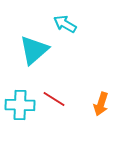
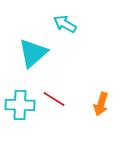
cyan triangle: moved 1 px left, 3 px down
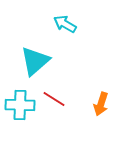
cyan triangle: moved 2 px right, 8 px down
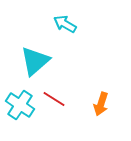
cyan cross: rotated 32 degrees clockwise
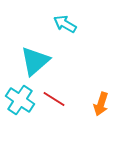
cyan cross: moved 5 px up
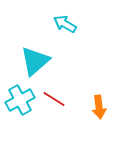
cyan cross: rotated 28 degrees clockwise
orange arrow: moved 2 px left, 3 px down; rotated 25 degrees counterclockwise
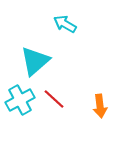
red line: rotated 10 degrees clockwise
orange arrow: moved 1 px right, 1 px up
